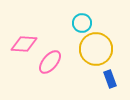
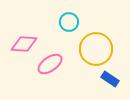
cyan circle: moved 13 px left, 1 px up
pink ellipse: moved 2 px down; rotated 15 degrees clockwise
blue rectangle: rotated 36 degrees counterclockwise
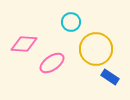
cyan circle: moved 2 px right
pink ellipse: moved 2 px right, 1 px up
blue rectangle: moved 2 px up
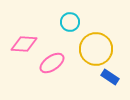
cyan circle: moved 1 px left
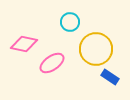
pink diamond: rotated 8 degrees clockwise
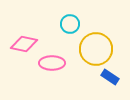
cyan circle: moved 2 px down
pink ellipse: rotated 35 degrees clockwise
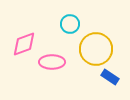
pink diamond: rotated 32 degrees counterclockwise
pink ellipse: moved 1 px up
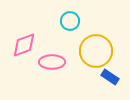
cyan circle: moved 3 px up
pink diamond: moved 1 px down
yellow circle: moved 2 px down
